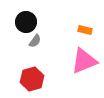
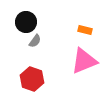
red hexagon: rotated 25 degrees counterclockwise
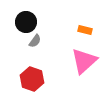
pink triangle: rotated 20 degrees counterclockwise
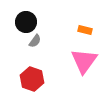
pink triangle: rotated 12 degrees counterclockwise
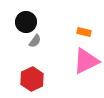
orange rectangle: moved 1 px left, 2 px down
pink triangle: moved 2 px right; rotated 28 degrees clockwise
red hexagon: rotated 15 degrees clockwise
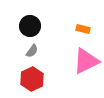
black circle: moved 4 px right, 4 px down
orange rectangle: moved 1 px left, 3 px up
gray semicircle: moved 3 px left, 10 px down
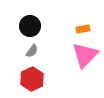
orange rectangle: rotated 24 degrees counterclockwise
pink triangle: moved 1 px left, 6 px up; rotated 20 degrees counterclockwise
